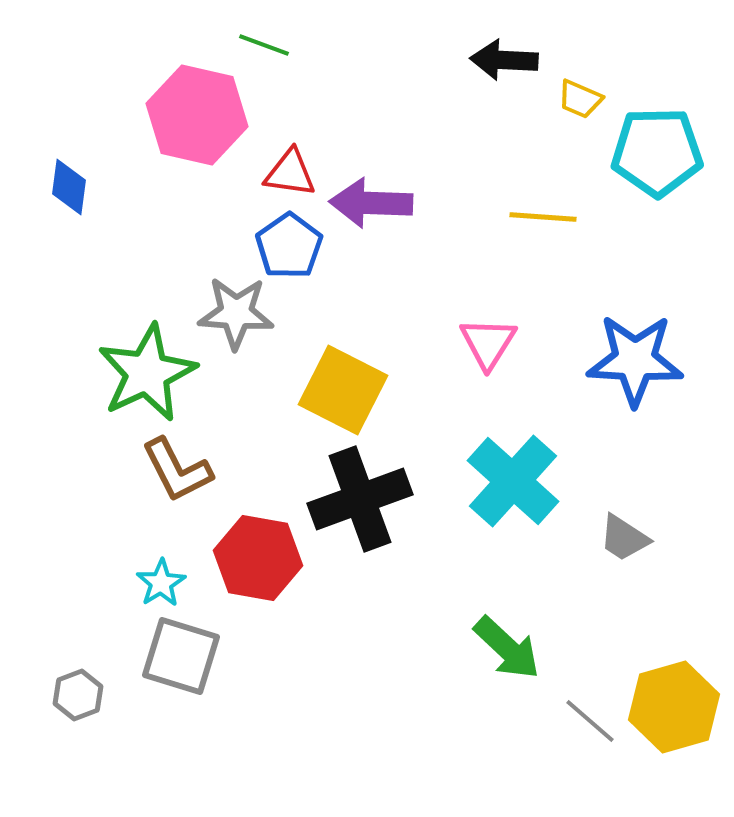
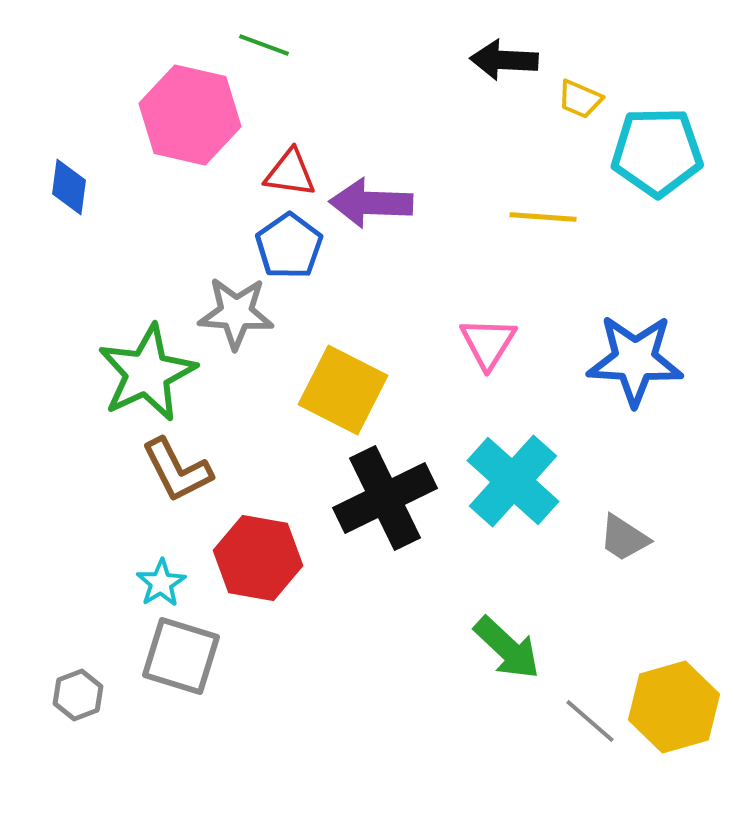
pink hexagon: moved 7 px left
black cross: moved 25 px right, 1 px up; rotated 6 degrees counterclockwise
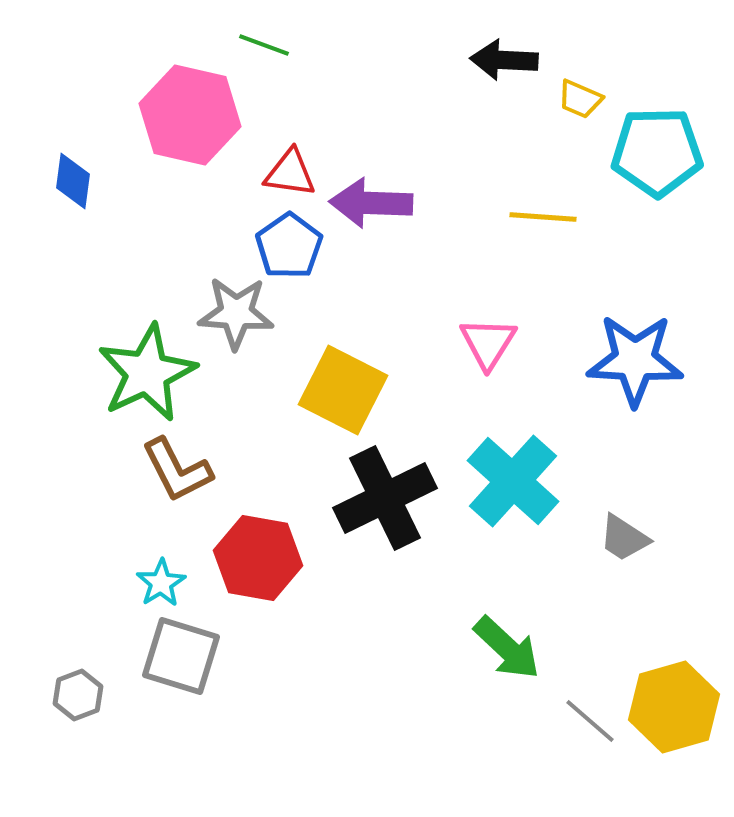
blue diamond: moved 4 px right, 6 px up
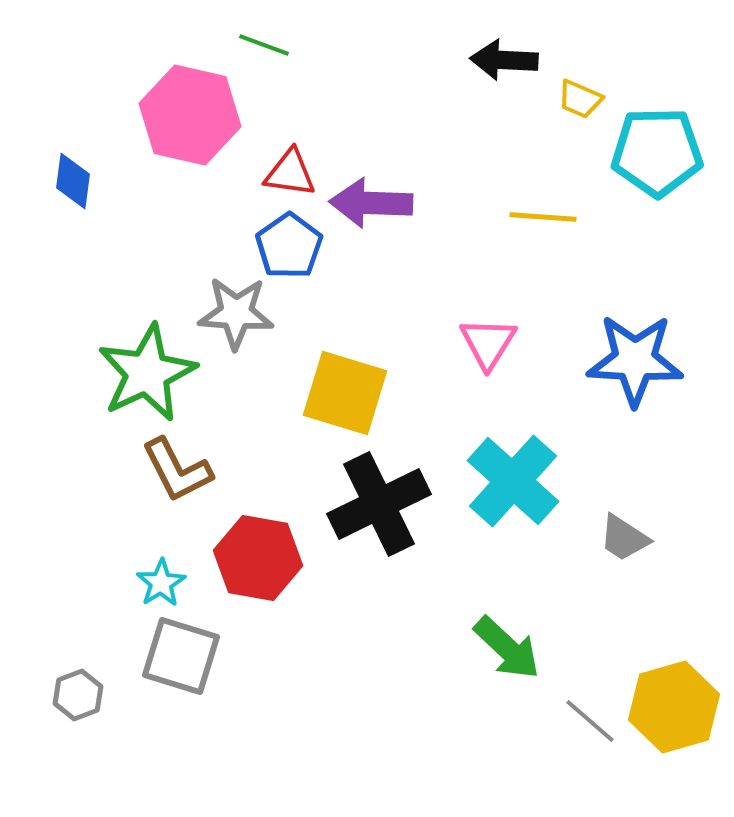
yellow square: moved 2 px right, 3 px down; rotated 10 degrees counterclockwise
black cross: moved 6 px left, 6 px down
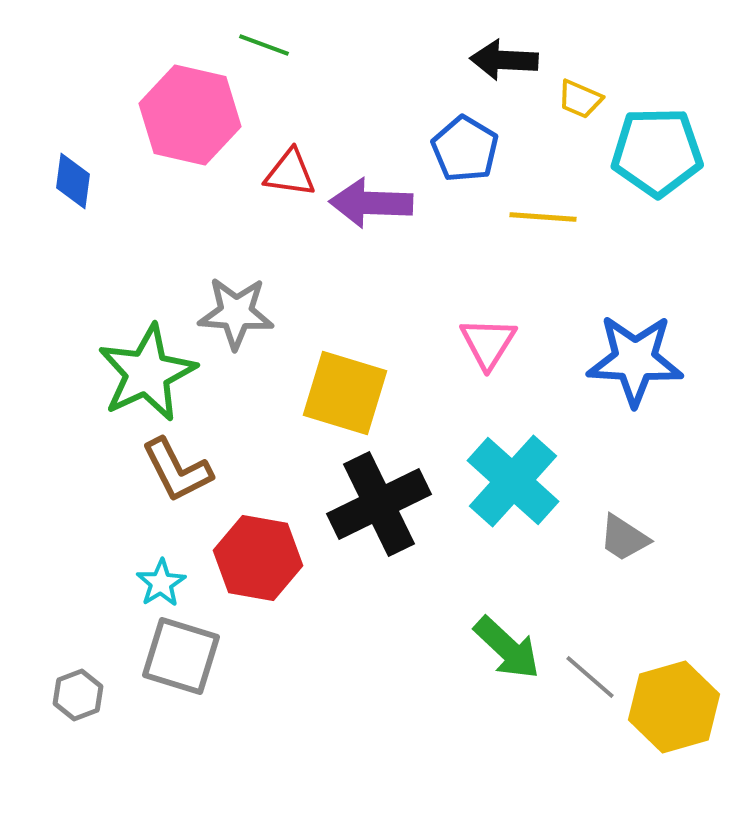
blue pentagon: moved 176 px right, 97 px up; rotated 6 degrees counterclockwise
gray line: moved 44 px up
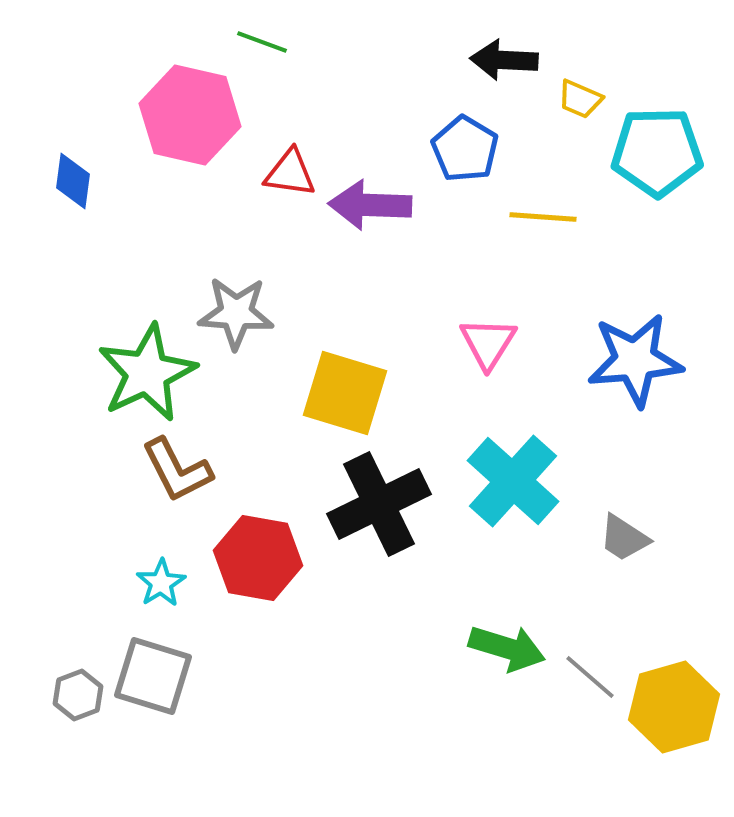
green line: moved 2 px left, 3 px up
purple arrow: moved 1 px left, 2 px down
blue star: rotated 8 degrees counterclockwise
green arrow: rotated 26 degrees counterclockwise
gray square: moved 28 px left, 20 px down
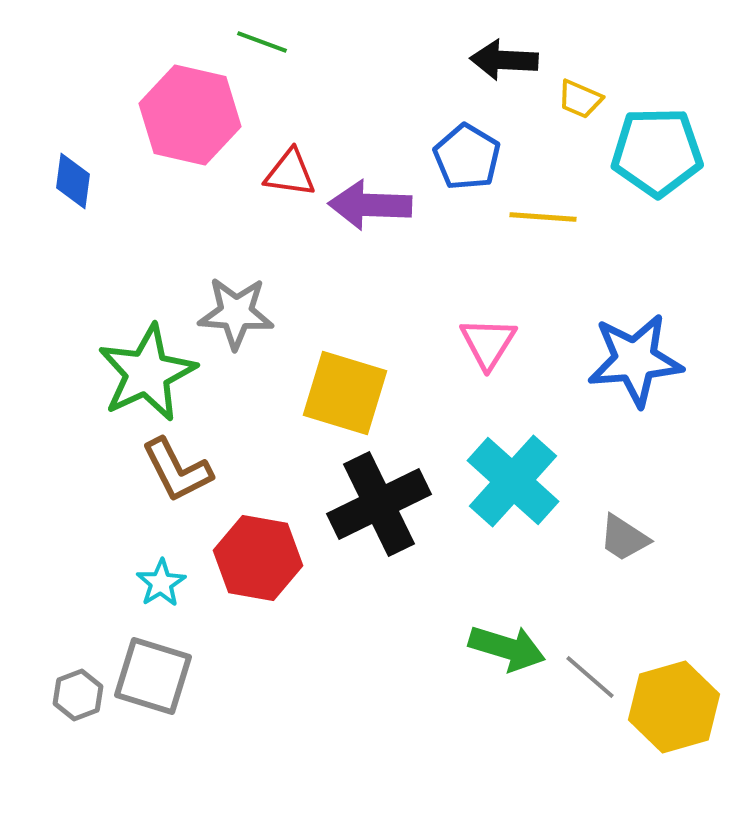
blue pentagon: moved 2 px right, 8 px down
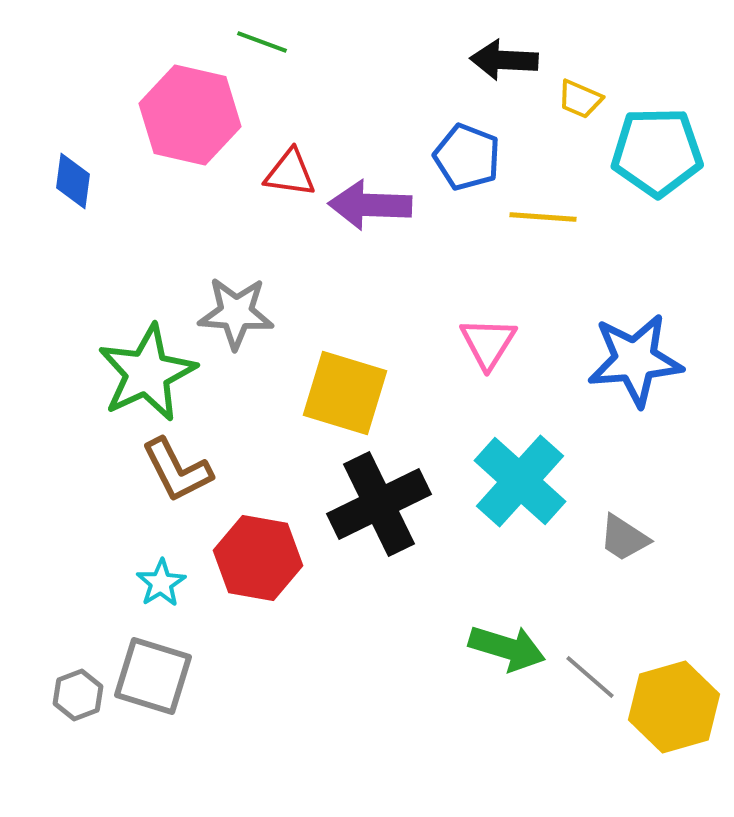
blue pentagon: rotated 10 degrees counterclockwise
cyan cross: moved 7 px right
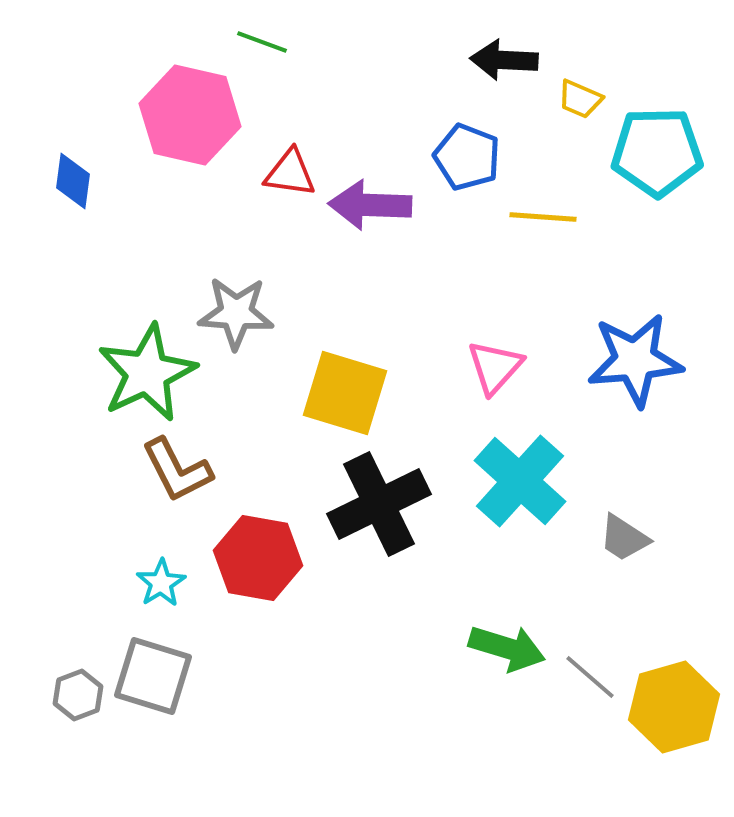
pink triangle: moved 7 px right, 24 px down; rotated 10 degrees clockwise
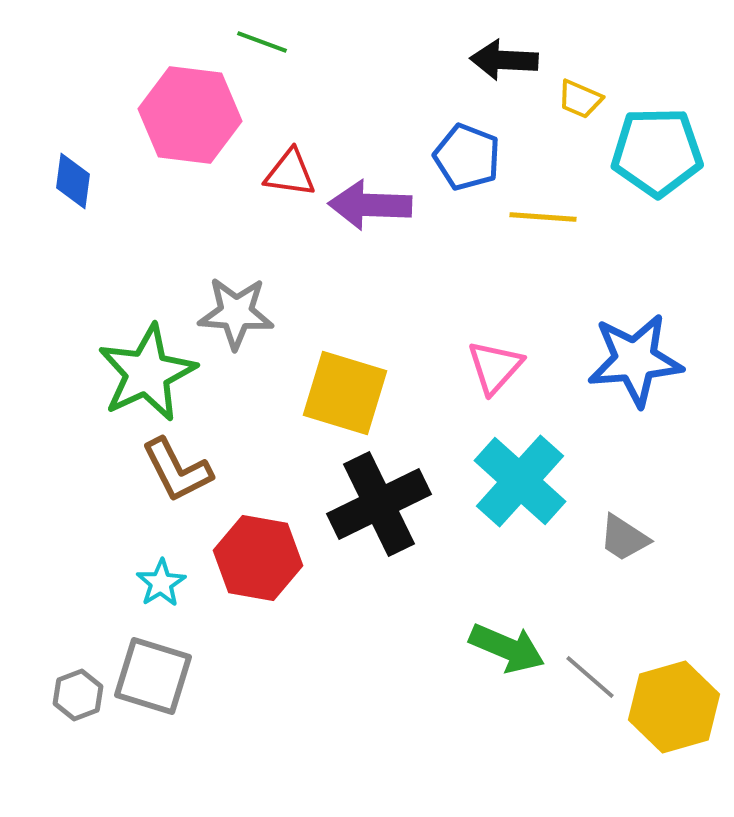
pink hexagon: rotated 6 degrees counterclockwise
green arrow: rotated 6 degrees clockwise
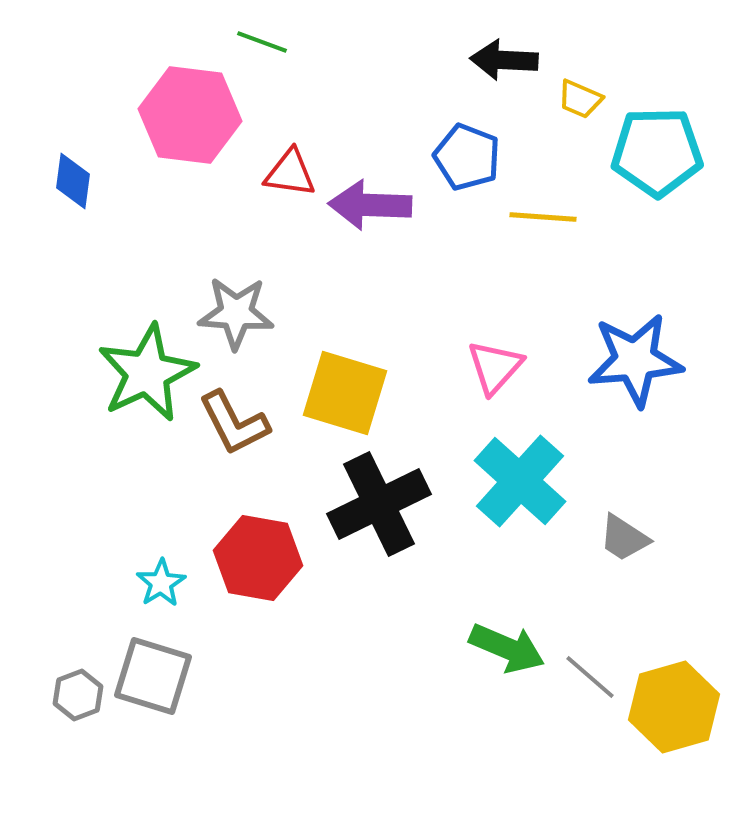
brown L-shape: moved 57 px right, 47 px up
